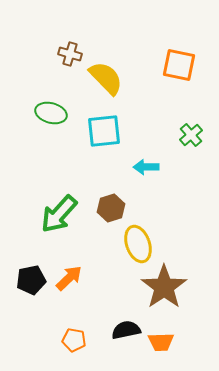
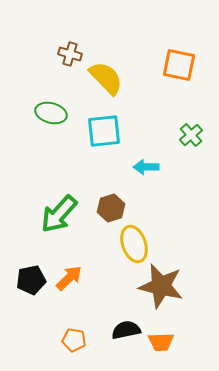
yellow ellipse: moved 4 px left
brown star: moved 3 px left, 1 px up; rotated 24 degrees counterclockwise
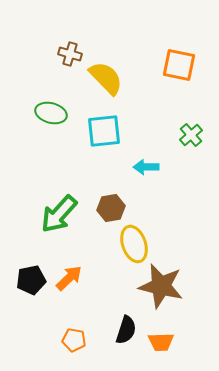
brown hexagon: rotated 8 degrees clockwise
black semicircle: rotated 120 degrees clockwise
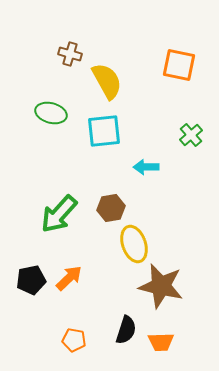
yellow semicircle: moved 1 px right, 3 px down; rotated 15 degrees clockwise
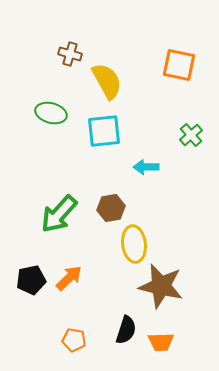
yellow ellipse: rotated 12 degrees clockwise
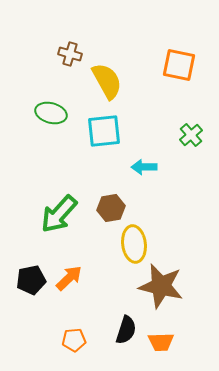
cyan arrow: moved 2 px left
orange pentagon: rotated 15 degrees counterclockwise
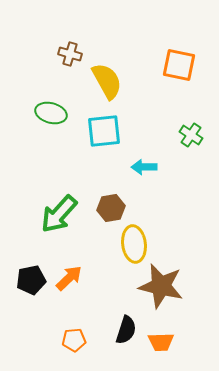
green cross: rotated 15 degrees counterclockwise
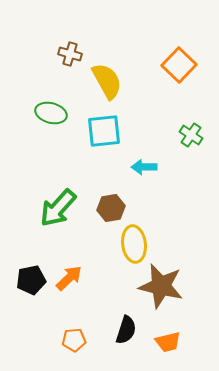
orange square: rotated 32 degrees clockwise
green arrow: moved 1 px left, 6 px up
orange trapezoid: moved 7 px right; rotated 12 degrees counterclockwise
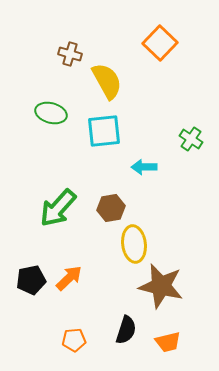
orange square: moved 19 px left, 22 px up
green cross: moved 4 px down
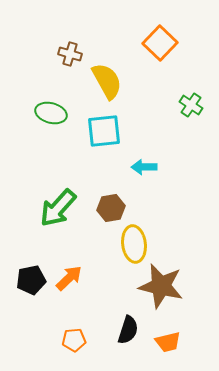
green cross: moved 34 px up
black semicircle: moved 2 px right
